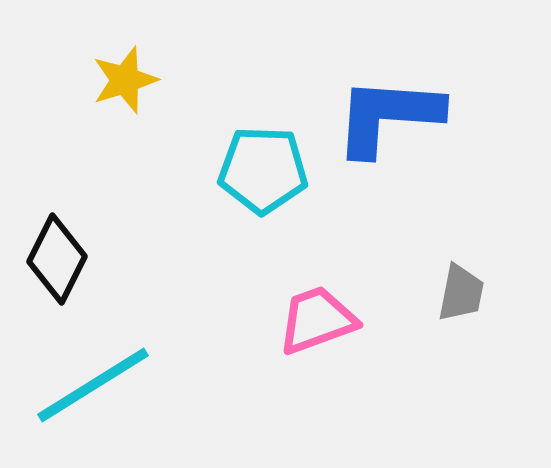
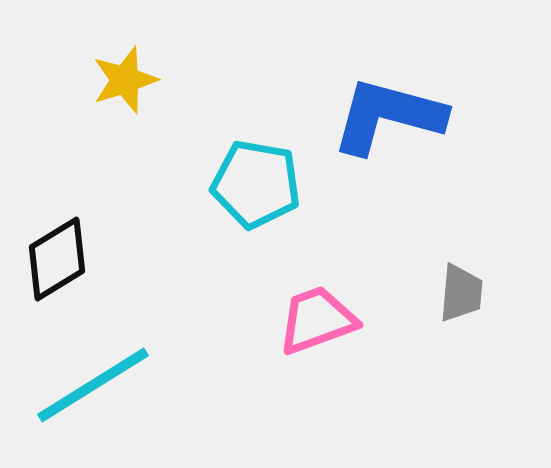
blue L-shape: rotated 11 degrees clockwise
cyan pentagon: moved 7 px left, 14 px down; rotated 8 degrees clockwise
black diamond: rotated 32 degrees clockwise
gray trapezoid: rotated 6 degrees counterclockwise
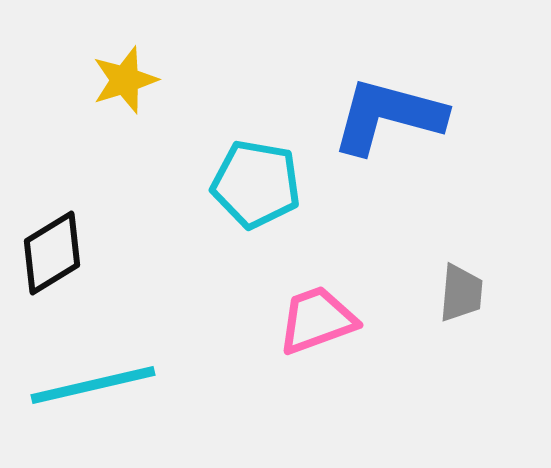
black diamond: moved 5 px left, 6 px up
cyan line: rotated 19 degrees clockwise
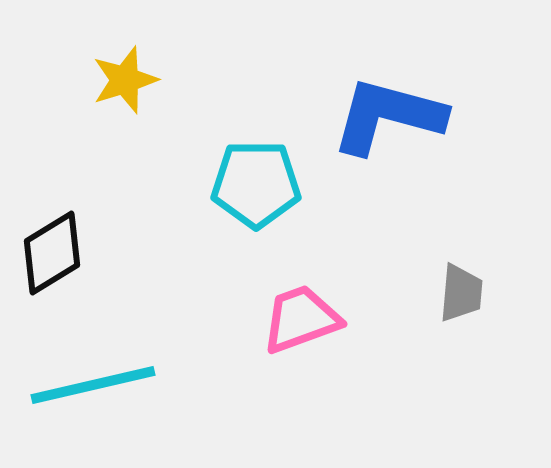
cyan pentagon: rotated 10 degrees counterclockwise
pink trapezoid: moved 16 px left, 1 px up
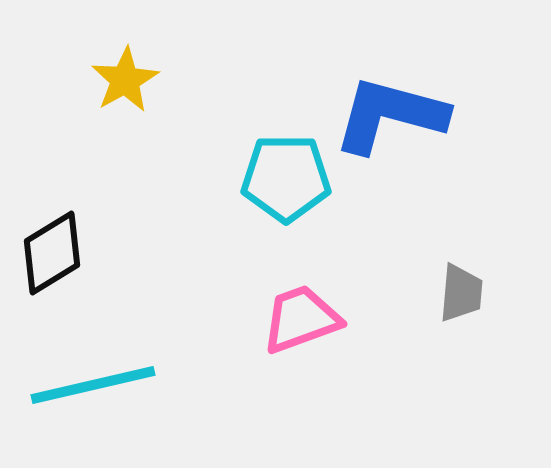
yellow star: rotated 12 degrees counterclockwise
blue L-shape: moved 2 px right, 1 px up
cyan pentagon: moved 30 px right, 6 px up
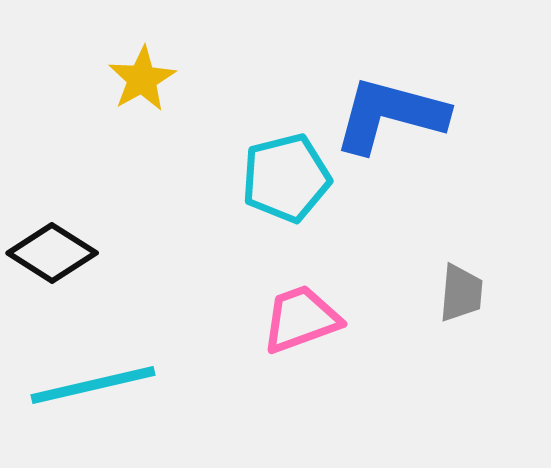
yellow star: moved 17 px right, 1 px up
cyan pentagon: rotated 14 degrees counterclockwise
black diamond: rotated 64 degrees clockwise
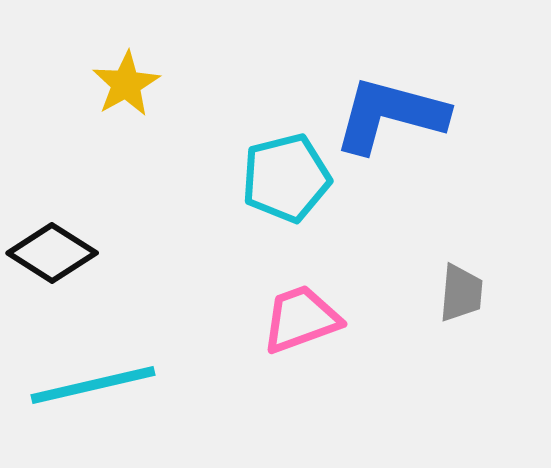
yellow star: moved 16 px left, 5 px down
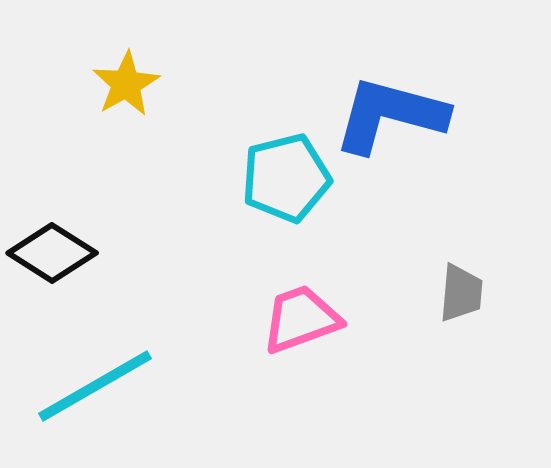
cyan line: moved 2 px right, 1 px down; rotated 17 degrees counterclockwise
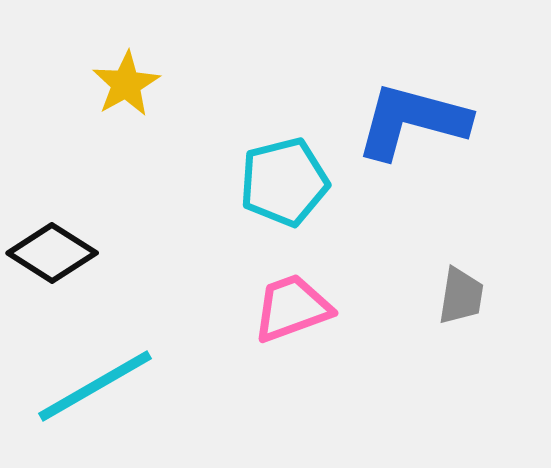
blue L-shape: moved 22 px right, 6 px down
cyan pentagon: moved 2 px left, 4 px down
gray trapezoid: moved 3 px down; rotated 4 degrees clockwise
pink trapezoid: moved 9 px left, 11 px up
